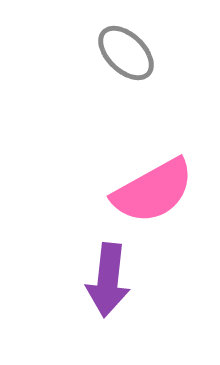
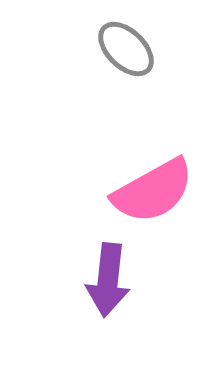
gray ellipse: moved 4 px up
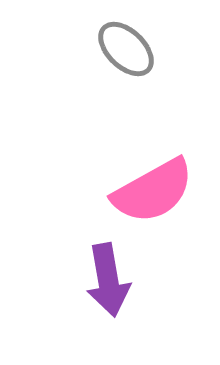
purple arrow: rotated 16 degrees counterclockwise
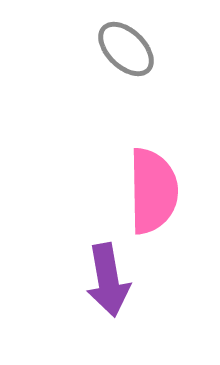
pink semicircle: rotated 62 degrees counterclockwise
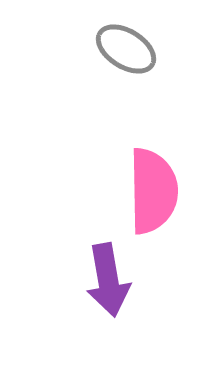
gray ellipse: rotated 12 degrees counterclockwise
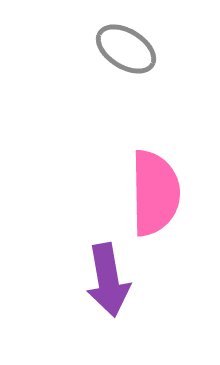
pink semicircle: moved 2 px right, 2 px down
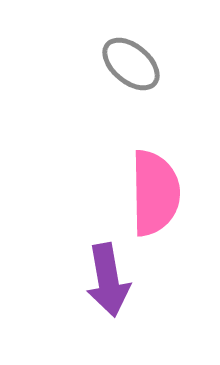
gray ellipse: moved 5 px right, 15 px down; rotated 8 degrees clockwise
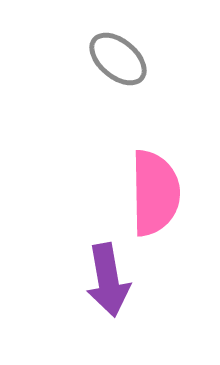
gray ellipse: moved 13 px left, 5 px up
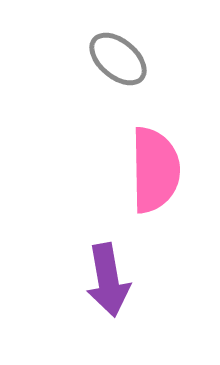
pink semicircle: moved 23 px up
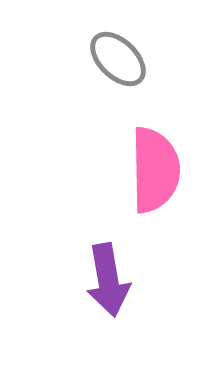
gray ellipse: rotated 4 degrees clockwise
